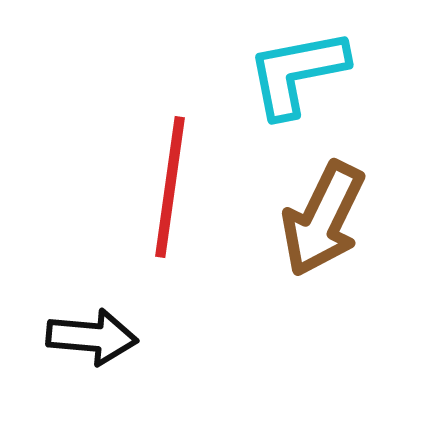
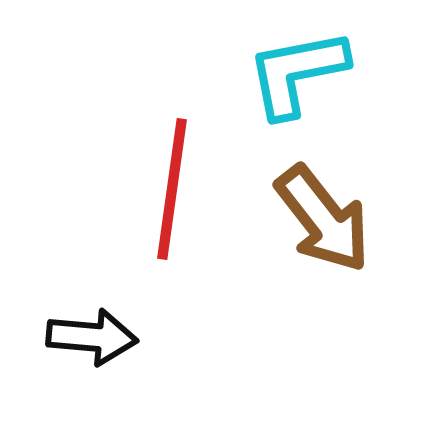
red line: moved 2 px right, 2 px down
brown arrow: rotated 64 degrees counterclockwise
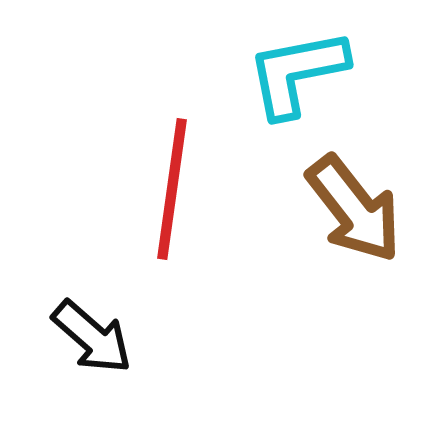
brown arrow: moved 31 px right, 10 px up
black arrow: rotated 36 degrees clockwise
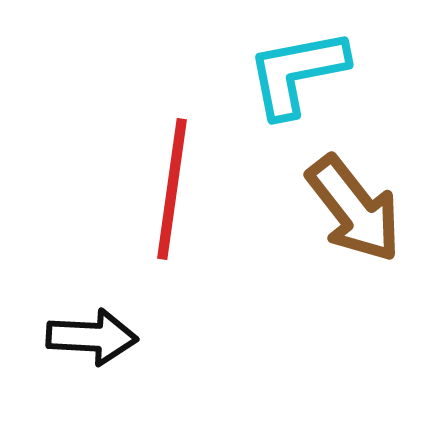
black arrow: rotated 38 degrees counterclockwise
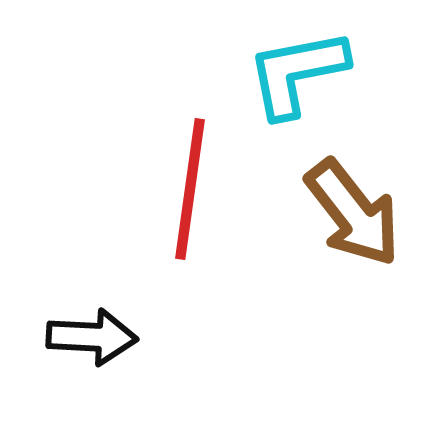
red line: moved 18 px right
brown arrow: moved 1 px left, 4 px down
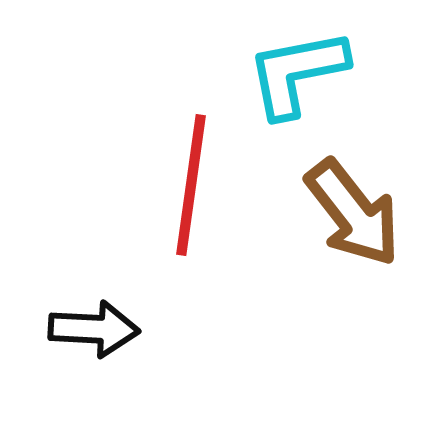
red line: moved 1 px right, 4 px up
black arrow: moved 2 px right, 8 px up
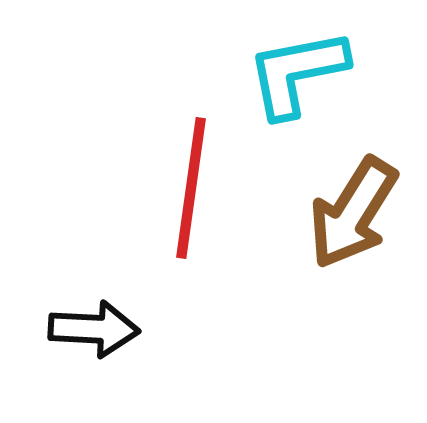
red line: moved 3 px down
brown arrow: rotated 70 degrees clockwise
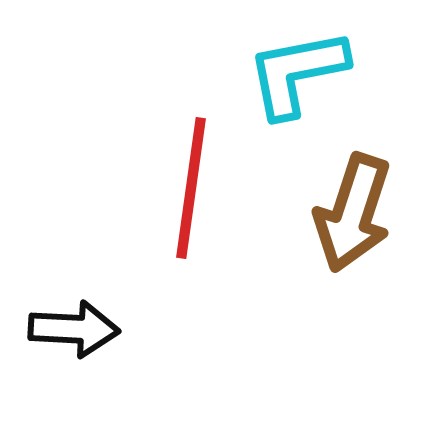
brown arrow: rotated 14 degrees counterclockwise
black arrow: moved 20 px left
